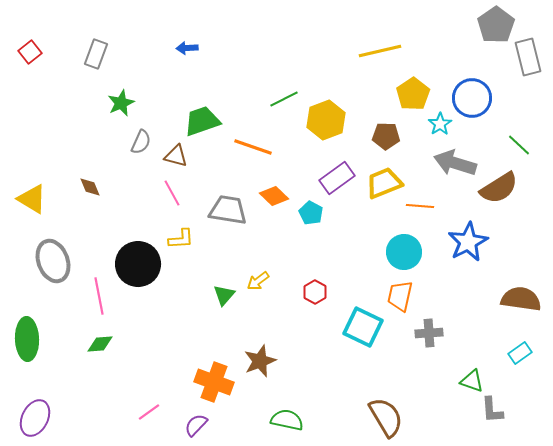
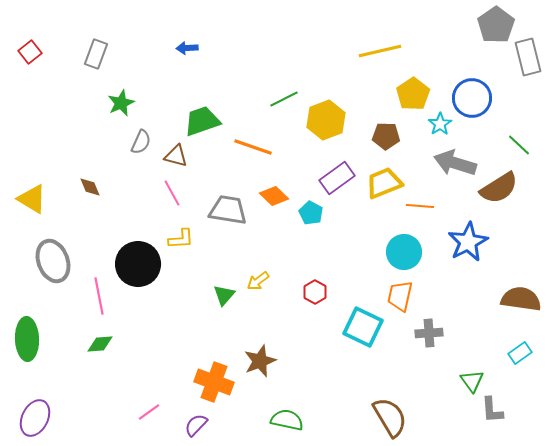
green triangle at (472, 381): rotated 35 degrees clockwise
brown semicircle at (386, 417): moved 4 px right
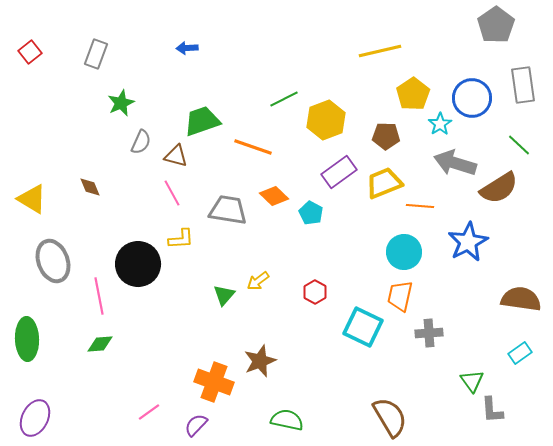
gray rectangle at (528, 57): moved 5 px left, 28 px down; rotated 6 degrees clockwise
purple rectangle at (337, 178): moved 2 px right, 6 px up
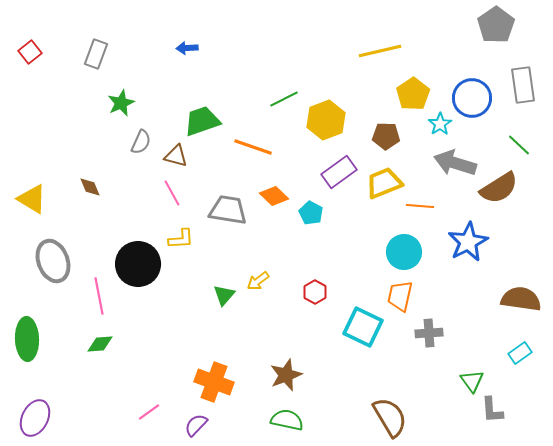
brown star at (260, 361): moved 26 px right, 14 px down
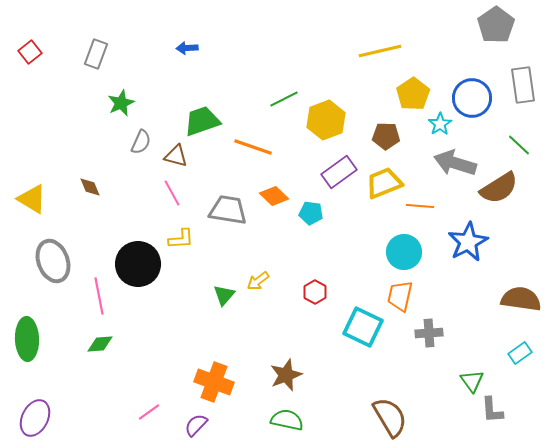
cyan pentagon at (311, 213): rotated 20 degrees counterclockwise
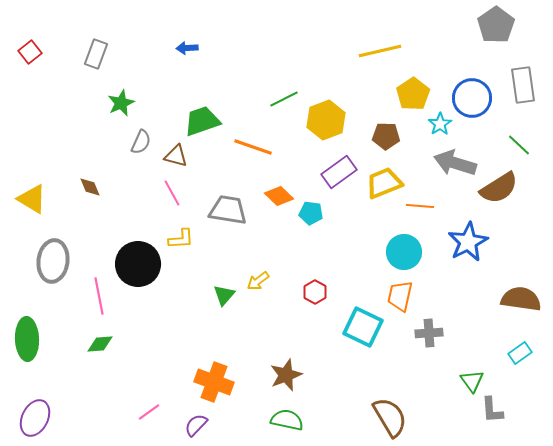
orange diamond at (274, 196): moved 5 px right
gray ellipse at (53, 261): rotated 27 degrees clockwise
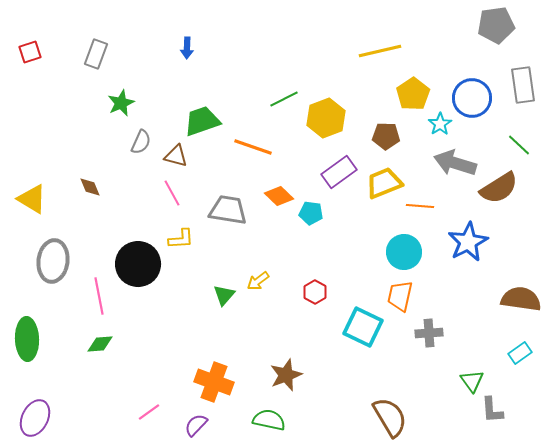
gray pentagon at (496, 25): rotated 27 degrees clockwise
blue arrow at (187, 48): rotated 85 degrees counterclockwise
red square at (30, 52): rotated 20 degrees clockwise
yellow hexagon at (326, 120): moved 2 px up
green semicircle at (287, 420): moved 18 px left
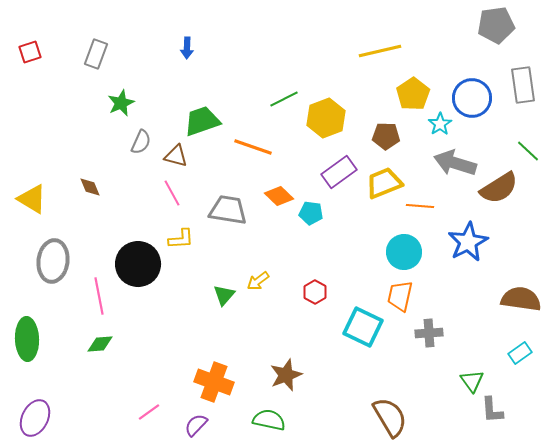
green line at (519, 145): moved 9 px right, 6 px down
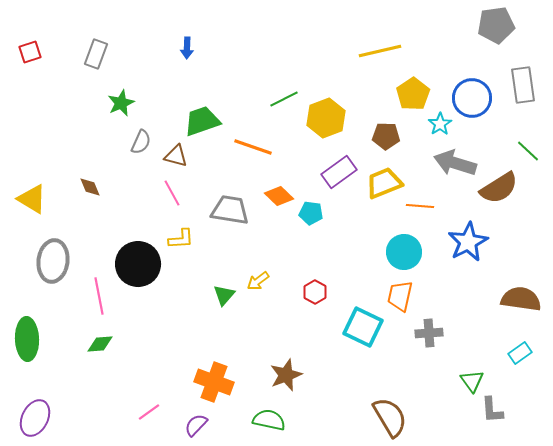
gray trapezoid at (228, 210): moved 2 px right
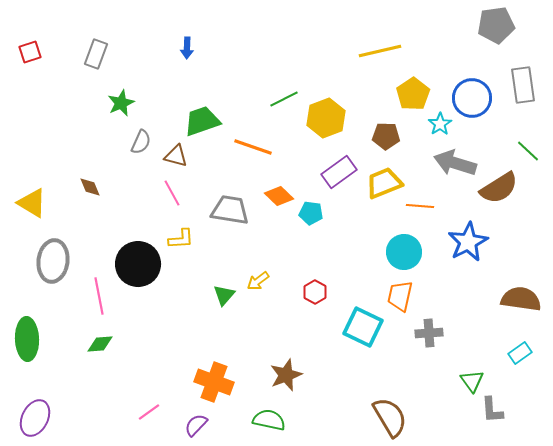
yellow triangle at (32, 199): moved 4 px down
